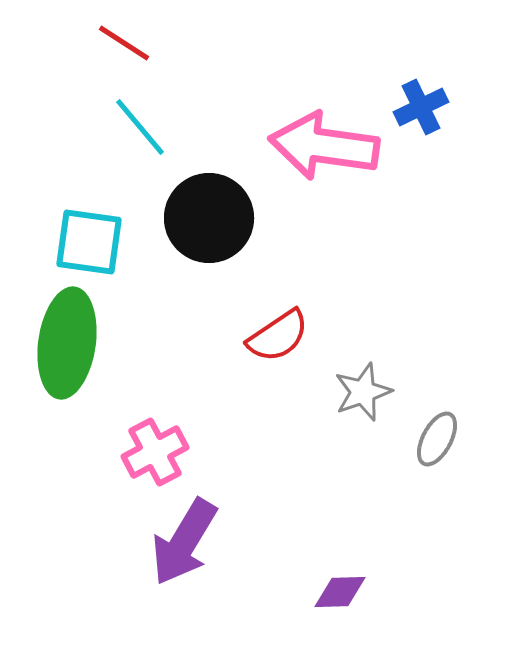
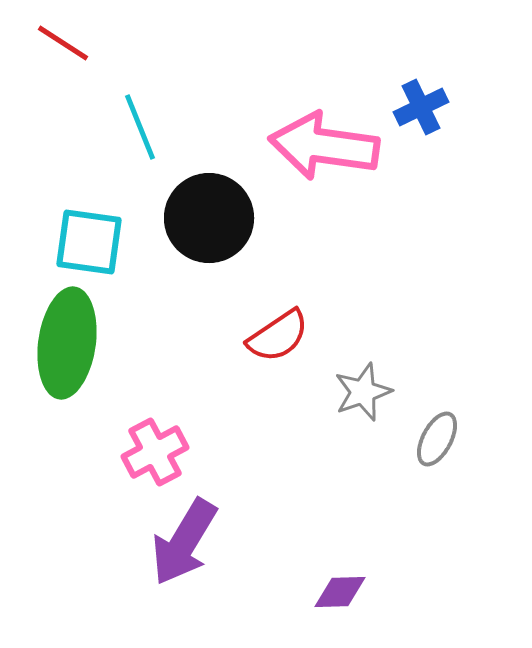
red line: moved 61 px left
cyan line: rotated 18 degrees clockwise
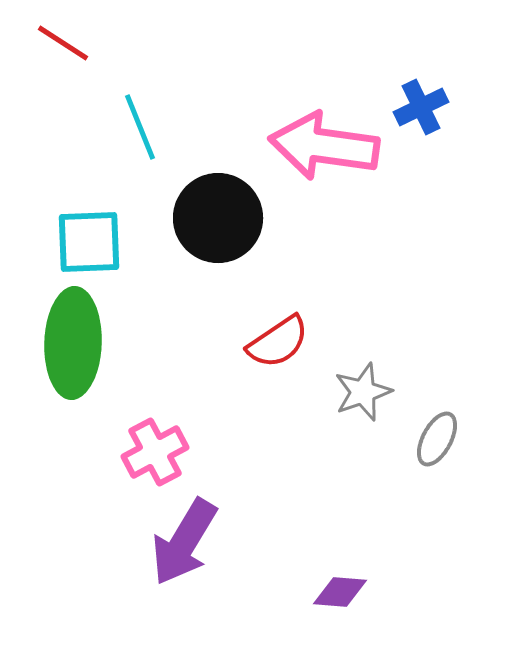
black circle: moved 9 px right
cyan square: rotated 10 degrees counterclockwise
red semicircle: moved 6 px down
green ellipse: moved 6 px right; rotated 6 degrees counterclockwise
purple diamond: rotated 6 degrees clockwise
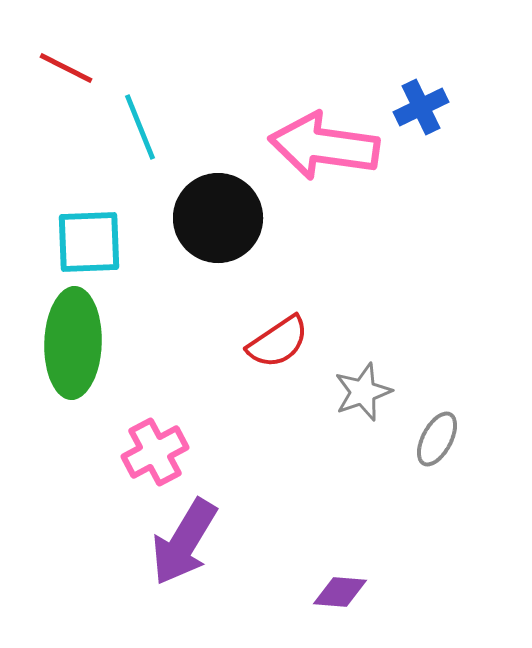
red line: moved 3 px right, 25 px down; rotated 6 degrees counterclockwise
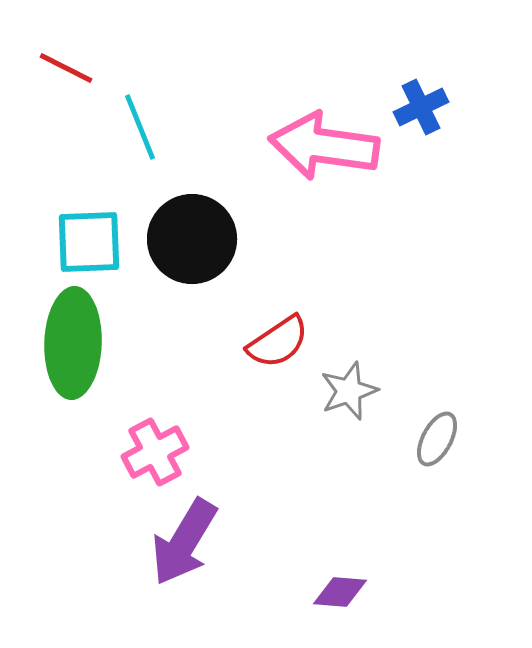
black circle: moved 26 px left, 21 px down
gray star: moved 14 px left, 1 px up
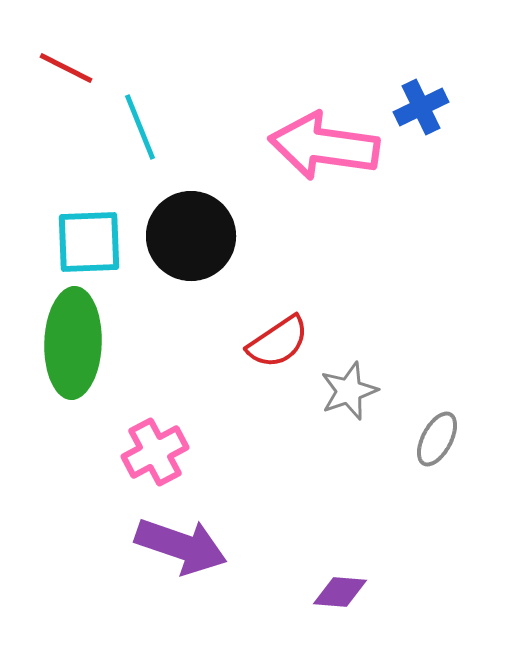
black circle: moved 1 px left, 3 px up
purple arrow: moved 3 px left, 4 px down; rotated 102 degrees counterclockwise
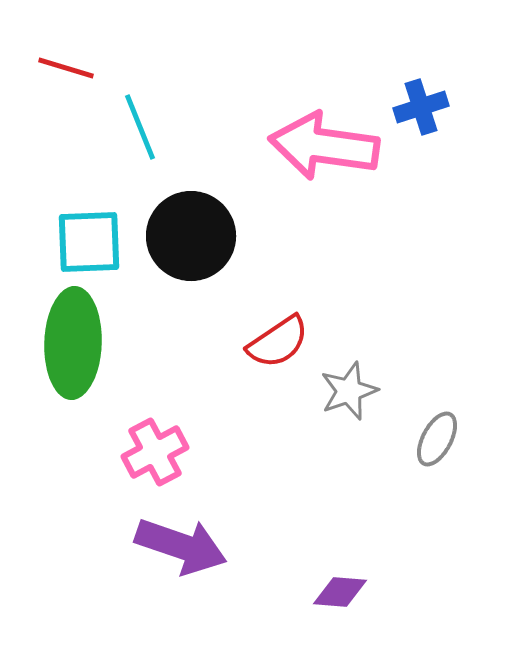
red line: rotated 10 degrees counterclockwise
blue cross: rotated 8 degrees clockwise
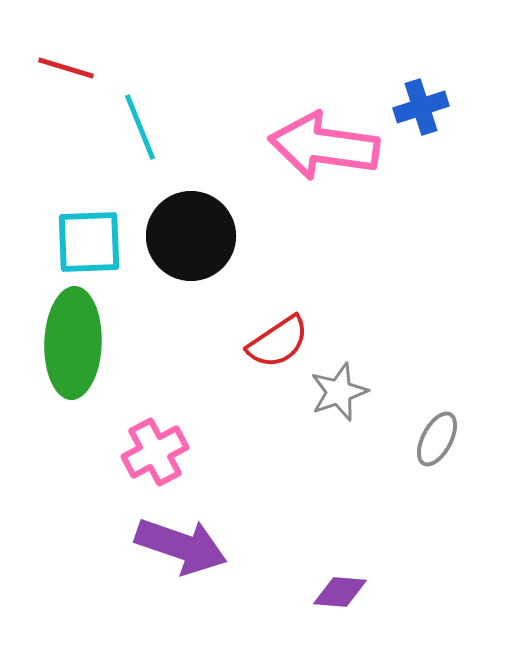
gray star: moved 10 px left, 1 px down
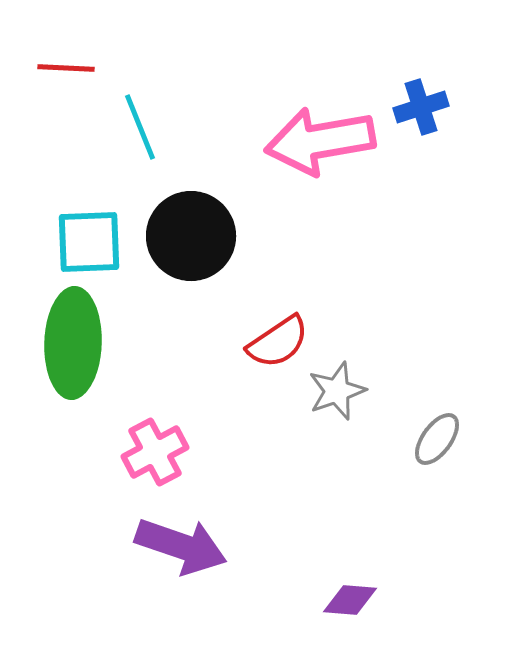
red line: rotated 14 degrees counterclockwise
pink arrow: moved 4 px left, 5 px up; rotated 18 degrees counterclockwise
gray star: moved 2 px left, 1 px up
gray ellipse: rotated 8 degrees clockwise
purple diamond: moved 10 px right, 8 px down
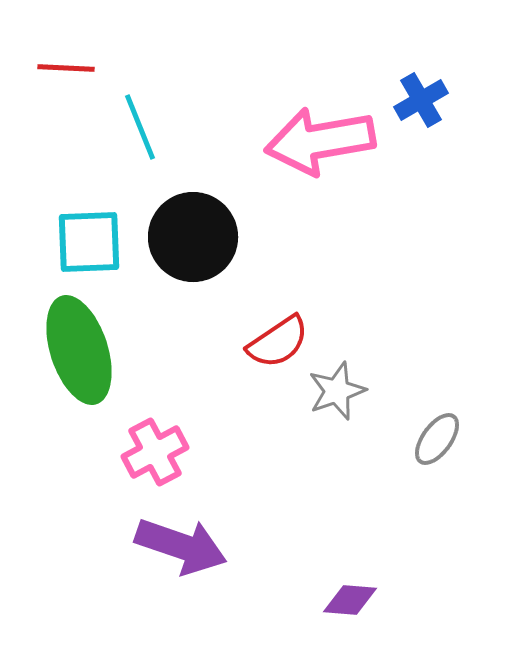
blue cross: moved 7 px up; rotated 12 degrees counterclockwise
black circle: moved 2 px right, 1 px down
green ellipse: moved 6 px right, 7 px down; rotated 20 degrees counterclockwise
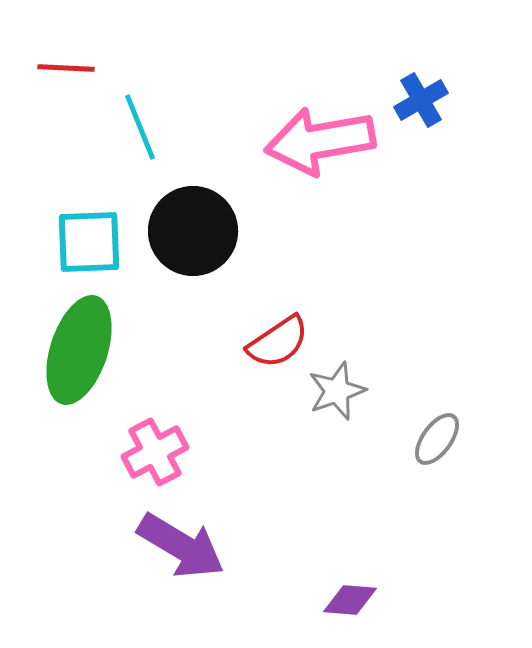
black circle: moved 6 px up
green ellipse: rotated 36 degrees clockwise
purple arrow: rotated 12 degrees clockwise
